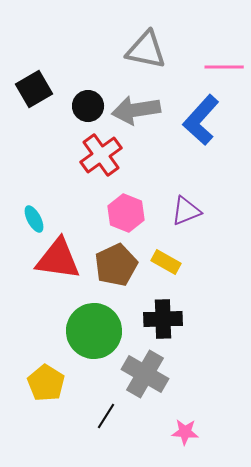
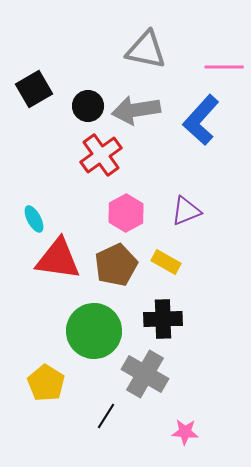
pink hexagon: rotated 9 degrees clockwise
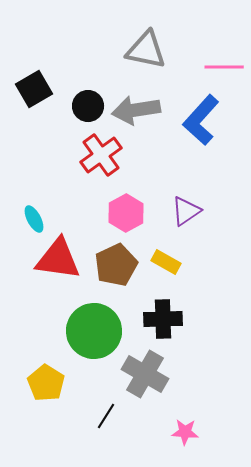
purple triangle: rotated 12 degrees counterclockwise
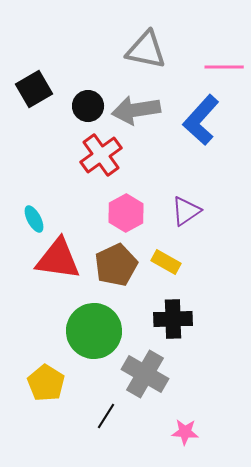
black cross: moved 10 px right
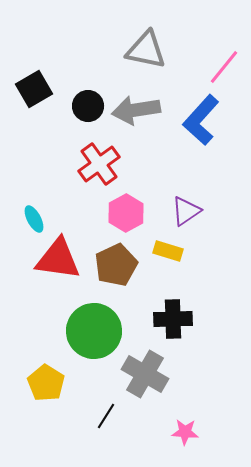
pink line: rotated 51 degrees counterclockwise
red cross: moved 2 px left, 9 px down
yellow rectangle: moved 2 px right, 11 px up; rotated 12 degrees counterclockwise
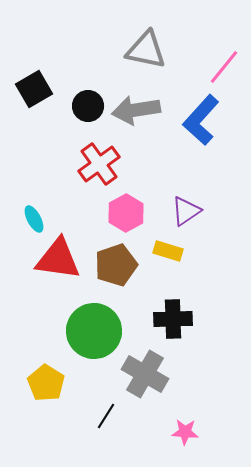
brown pentagon: rotated 6 degrees clockwise
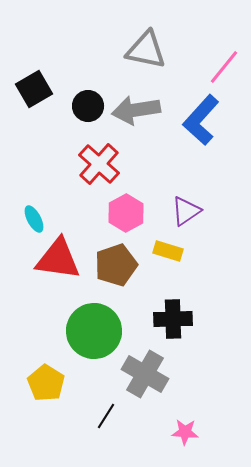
red cross: rotated 12 degrees counterclockwise
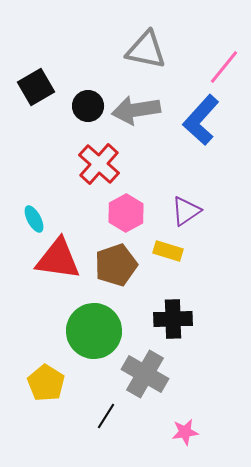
black square: moved 2 px right, 2 px up
pink star: rotated 12 degrees counterclockwise
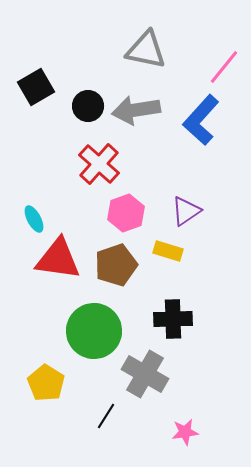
pink hexagon: rotated 9 degrees clockwise
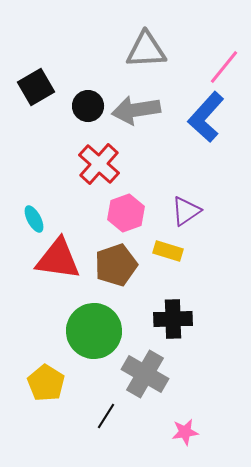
gray triangle: rotated 15 degrees counterclockwise
blue L-shape: moved 5 px right, 3 px up
